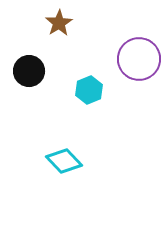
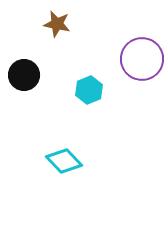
brown star: moved 2 px left, 1 px down; rotated 28 degrees counterclockwise
purple circle: moved 3 px right
black circle: moved 5 px left, 4 px down
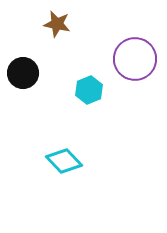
purple circle: moved 7 px left
black circle: moved 1 px left, 2 px up
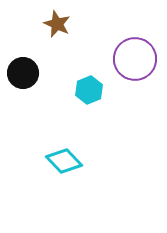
brown star: rotated 12 degrees clockwise
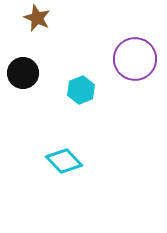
brown star: moved 20 px left, 6 px up
cyan hexagon: moved 8 px left
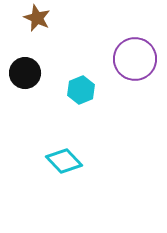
black circle: moved 2 px right
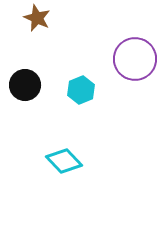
black circle: moved 12 px down
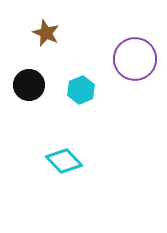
brown star: moved 9 px right, 15 px down
black circle: moved 4 px right
